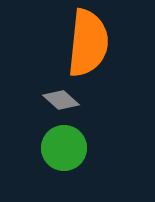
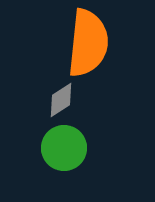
gray diamond: rotated 75 degrees counterclockwise
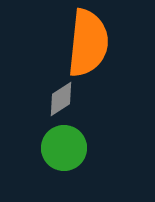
gray diamond: moved 1 px up
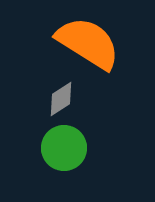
orange semicircle: rotated 64 degrees counterclockwise
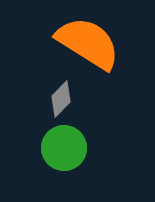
gray diamond: rotated 12 degrees counterclockwise
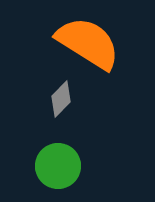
green circle: moved 6 px left, 18 px down
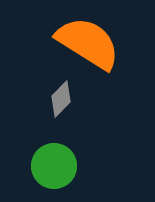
green circle: moved 4 px left
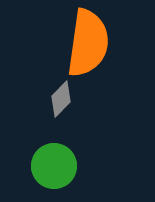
orange semicircle: rotated 66 degrees clockwise
